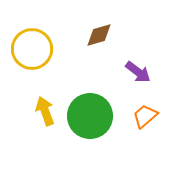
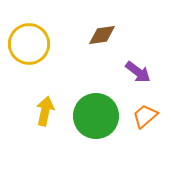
brown diamond: moved 3 px right; rotated 8 degrees clockwise
yellow circle: moved 3 px left, 5 px up
yellow arrow: rotated 32 degrees clockwise
green circle: moved 6 px right
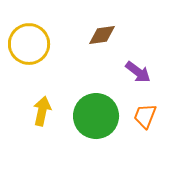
yellow arrow: moved 3 px left
orange trapezoid: rotated 28 degrees counterclockwise
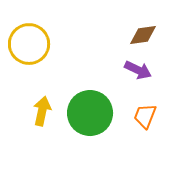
brown diamond: moved 41 px right
purple arrow: moved 2 px up; rotated 12 degrees counterclockwise
green circle: moved 6 px left, 3 px up
